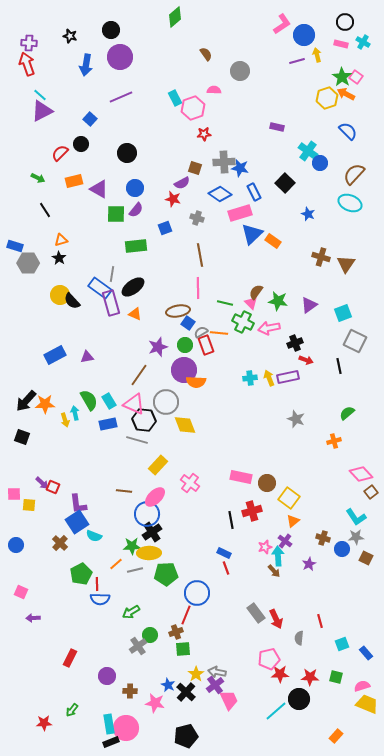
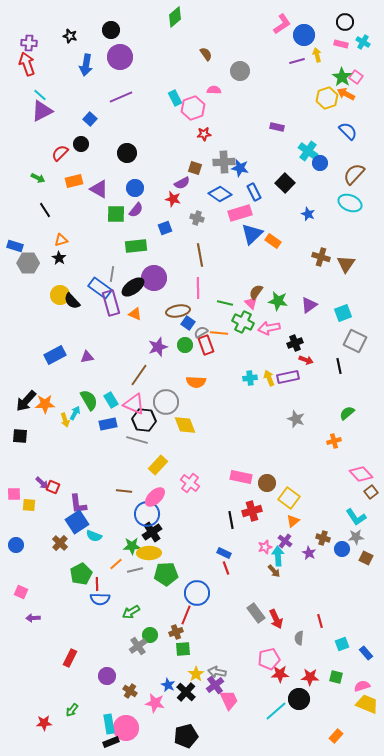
purple circle at (184, 370): moved 30 px left, 92 px up
cyan rectangle at (109, 401): moved 2 px right, 1 px up
cyan arrow at (75, 413): rotated 40 degrees clockwise
black square at (22, 437): moved 2 px left, 1 px up; rotated 14 degrees counterclockwise
purple star at (309, 564): moved 11 px up; rotated 16 degrees counterclockwise
brown cross at (130, 691): rotated 32 degrees clockwise
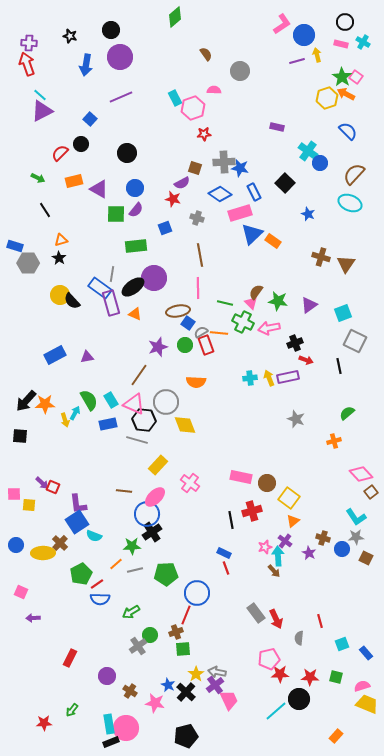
yellow ellipse at (149, 553): moved 106 px left
red line at (97, 584): rotated 56 degrees clockwise
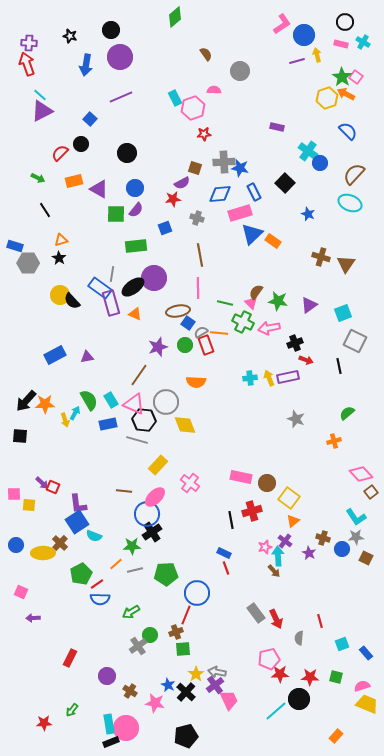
blue diamond at (220, 194): rotated 40 degrees counterclockwise
red star at (173, 199): rotated 21 degrees counterclockwise
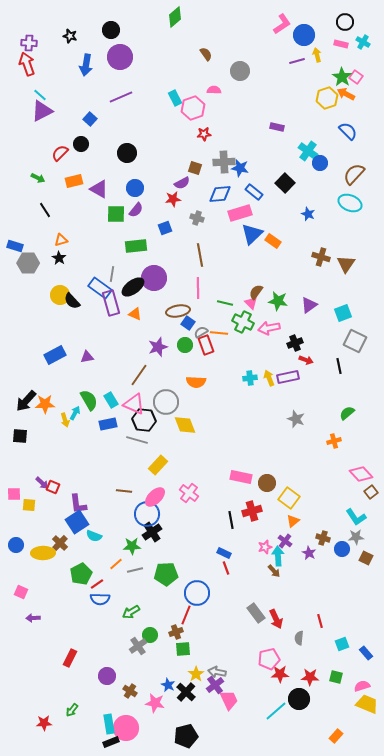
blue rectangle at (254, 192): rotated 24 degrees counterclockwise
pink cross at (190, 483): moved 1 px left, 10 px down
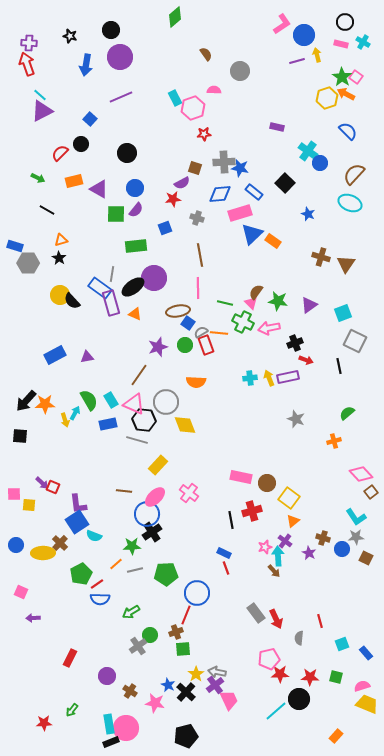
black line at (45, 210): moved 2 px right; rotated 28 degrees counterclockwise
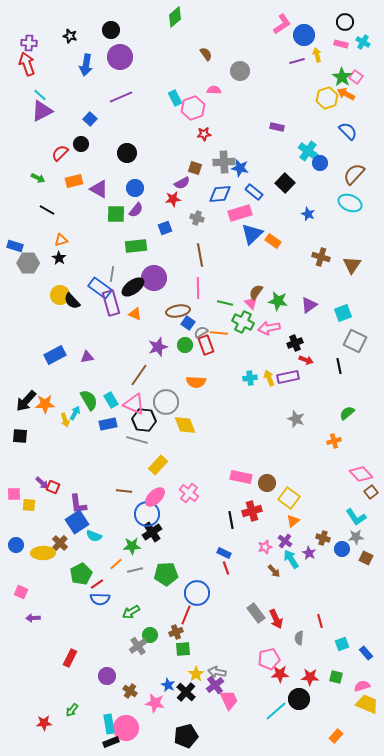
brown triangle at (346, 264): moved 6 px right, 1 px down
cyan arrow at (278, 556): moved 13 px right, 3 px down; rotated 30 degrees counterclockwise
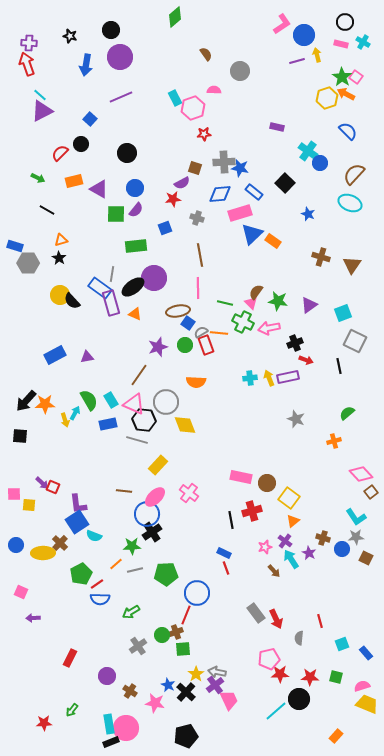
green circle at (150, 635): moved 12 px right
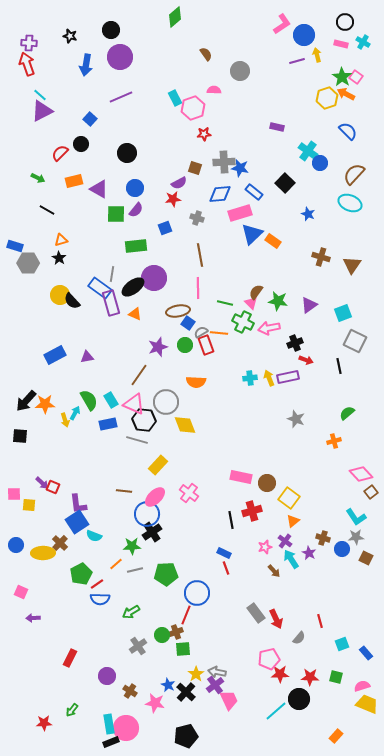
purple semicircle at (182, 183): moved 3 px left
gray semicircle at (299, 638): rotated 144 degrees counterclockwise
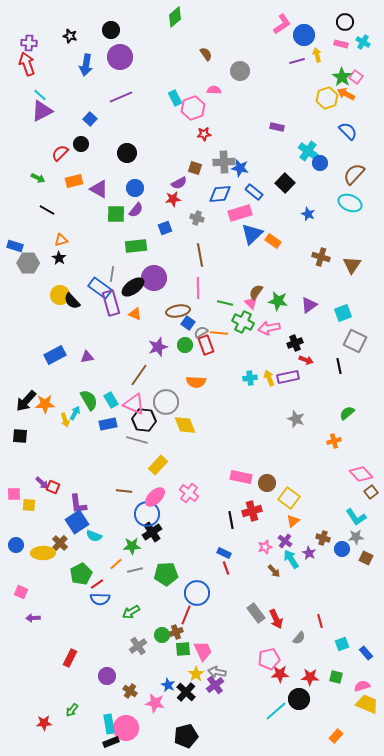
pink trapezoid at (229, 700): moved 26 px left, 49 px up
